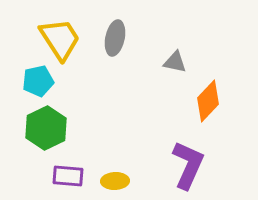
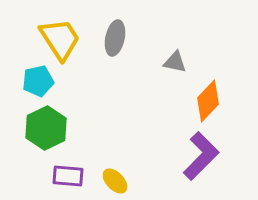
purple L-shape: moved 13 px right, 9 px up; rotated 21 degrees clockwise
yellow ellipse: rotated 48 degrees clockwise
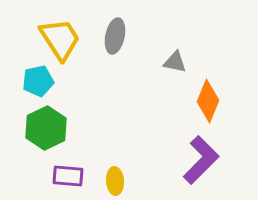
gray ellipse: moved 2 px up
orange diamond: rotated 21 degrees counterclockwise
purple L-shape: moved 4 px down
yellow ellipse: rotated 40 degrees clockwise
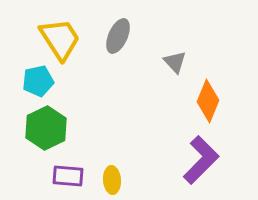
gray ellipse: moved 3 px right; rotated 12 degrees clockwise
gray triangle: rotated 35 degrees clockwise
yellow ellipse: moved 3 px left, 1 px up
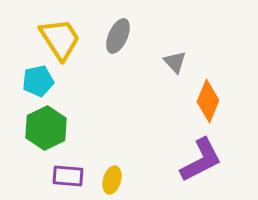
purple L-shape: rotated 18 degrees clockwise
yellow ellipse: rotated 20 degrees clockwise
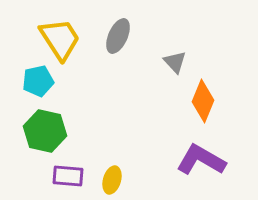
orange diamond: moved 5 px left
green hexagon: moved 1 px left, 3 px down; rotated 21 degrees counterclockwise
purple L-shape: rotated 123 degrees counterclockwise
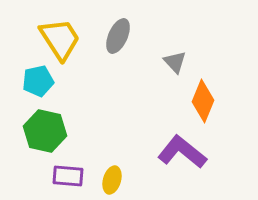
purple L-shape: moved 19 px left, 8 px up; rotated 9 degrees clockwise
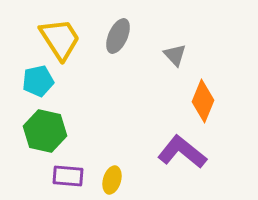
gray triangle: moved 7 px up
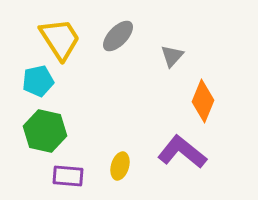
gray ellipse: rotated 20 degrees clockwise
gray triangle: moved 3 px left, 1 px down; rotated 25 degrees clockwise
yellow ellipse: moved 8 px right, 14 px up
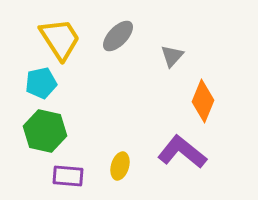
cyan pentagon: moved 3 px right, 2 px down
